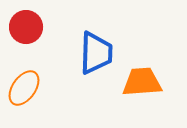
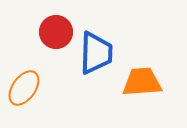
red circle: moved 30 px right, 5 px down
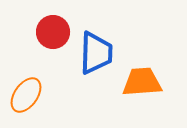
red circle: moved 3 px left
orange ellipse: moved 2 px right, 7 px down
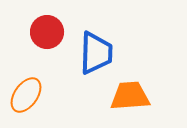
red circle: moved 6 px left
orange trapezoid: moved 12 px left, 14 px down
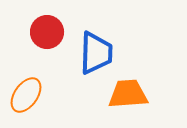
orange trapezoid: moved 2 px left, 2 px up
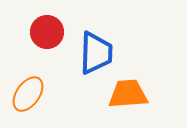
orange ellipse: moved 2 px right, 1 px up
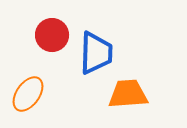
red circle: moved 5 px right, 3 px down
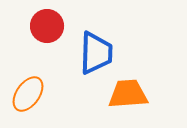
red circle: moved 5 px left, 9 px up
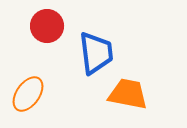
blue trapezoid: rotated 9 degrees counterclockwise
orange trapezoid: rotated 15 degrees clockwise
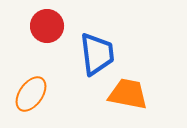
blue trapezoid: moved 1 px right, 1 px down
orange ellipse: moved 3 px right
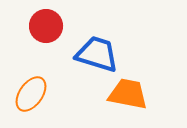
red circle: moved 1 px left
blue trapezoid: rotated 66 degrees counterclockwise
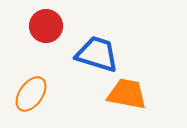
orange trapezoid: moved 1 px left
